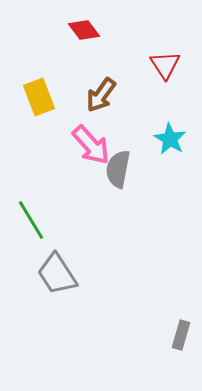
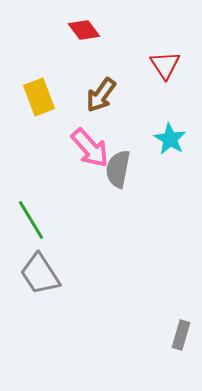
pink arrow: moved 1 px left, 3 px down
gray trapezoid: moved 17 px left
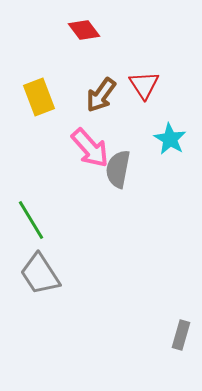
red triangle: moved 21 px left, 20 px down
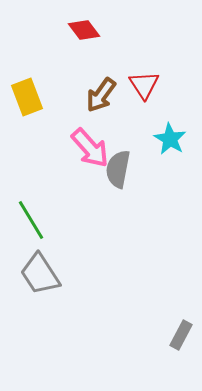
yellow rectangle: moved 12 px left
gray rectangle: rotated 12 degrees clockwise
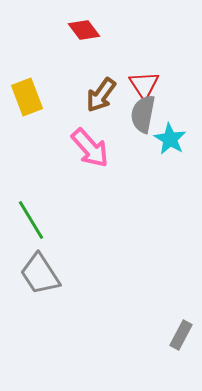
gray semicircle: moved 25 px right, 55 px up
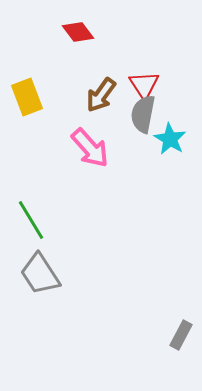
red diamond: moved 6 px left, 2 px down
